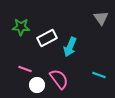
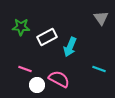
white rectangle: moved 1 px up
cyan line: moved 6 px up
pink semicircle: rotated 25 degrees counterclockwise
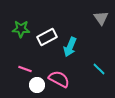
green star: moved 2 px down
cyan line: rotated 24 degrees clockwise
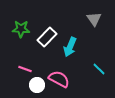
gray triangle: moved 7 px left, 1 px down
white rectangle: rotated 18 degrees counterclockwise
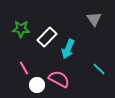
cyan arrow: moved 2 px left, 2 px down
pink line: moved 1 px left, 1 px up; rotated 40 degrees clockwise
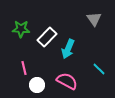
pink line: rotated 16 degrees clockwise
pink semicircle: moved 8 px right, 2 px down
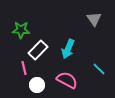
green star: moved 1 px down
white rectangle: moved 9 px left, 13 px down
pink semicircle: moved 1 px up
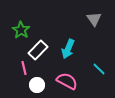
green star: rotated 30 degrees clockwise
pink semicircle: moved 1 px down
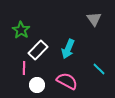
pink line: rotated 16 degrees clockwise
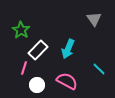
pink line: rotated 16 degrees clockwise
